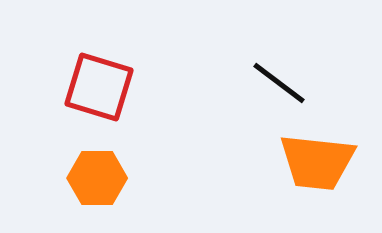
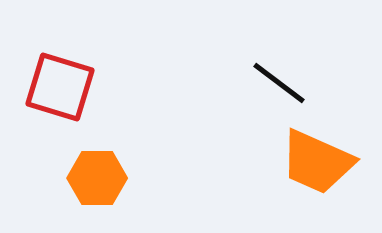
red square: moved 39 px left
orange trapezoid: rotated 18 degrees clockwise
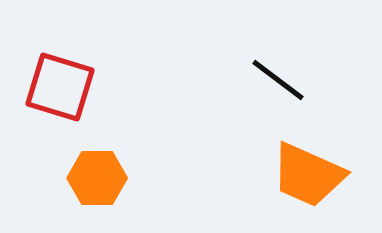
black line: moved 1 px left, 3 px up
orange trapezoid: moved 9 px left, 13 px down
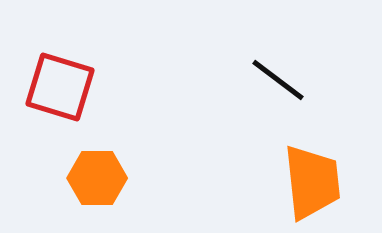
orange trapezoid: moved 4 px right, 7 px down; rotated 120 degrees counterclockwise
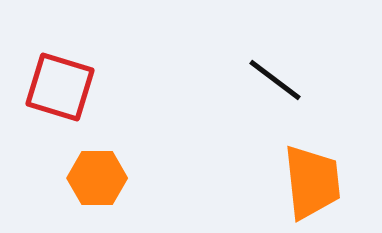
black line: moved 3 px left
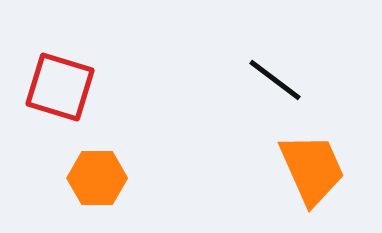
orange trapezoid: moved 13 px up; rotated 18 degrees counterclockwise
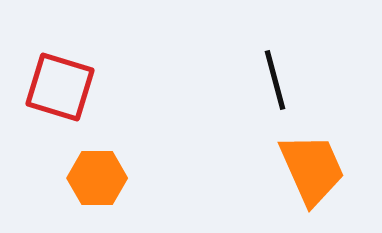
black line: rotated 38 degrees clockwise
